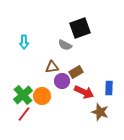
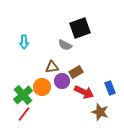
blue rectangle: moved 1 px right; rotated 24 degrees counterclockwise
orange circle: moved 9 px up
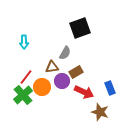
gray semicircle: moved 8 px down; rotated 88 degrees counterclockwise
red line: moved 2 px right, 37 px up
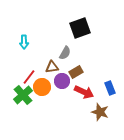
red line: moved 3 px right
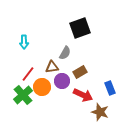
brown rectangle: moved 4 px right
red line: moved 1 px left, 3 px up
red arrow: moved 1 px left, 3 px down
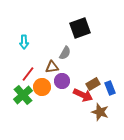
brown rectangle: moved 13 px right, 12 px down
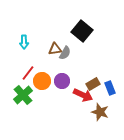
black square: moved 2 px right, 3 px down; rotated 30 degrees counterclockwise
brown triangle: moved 3 px right, 18 px up
red line: moved 1 px up
orange circle: moved 6 px up
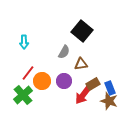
brown triangle: moved 26 px right, 15 px down
gray semicircle: moved 1 px left, 1 px up
purple circle: moved 2 px right
red arrow: rotated 102 degrees clockwise
brown star: moved 9 px right, 11 px up
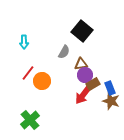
purple circle: moved 21 px right, 6 px up
green cross: moved 7 px right, 25 px down
brown star: moved 2 px right
